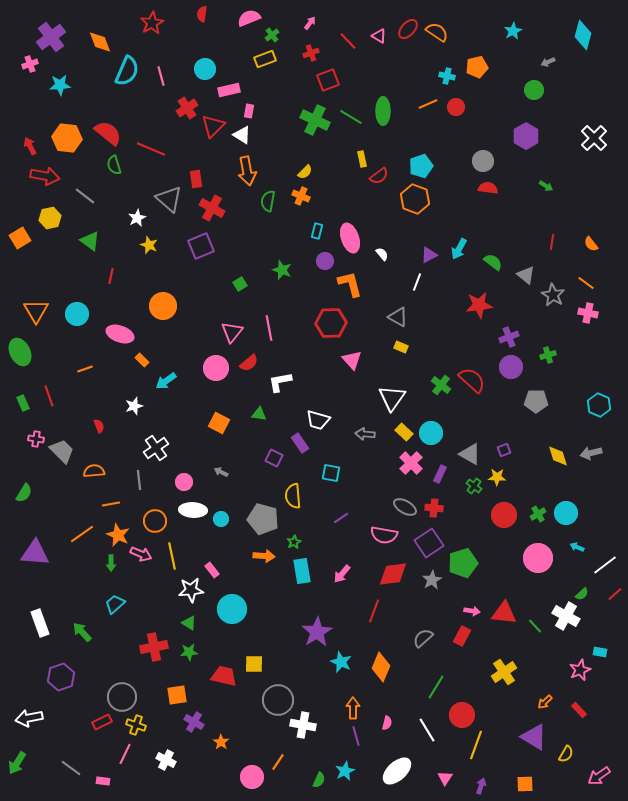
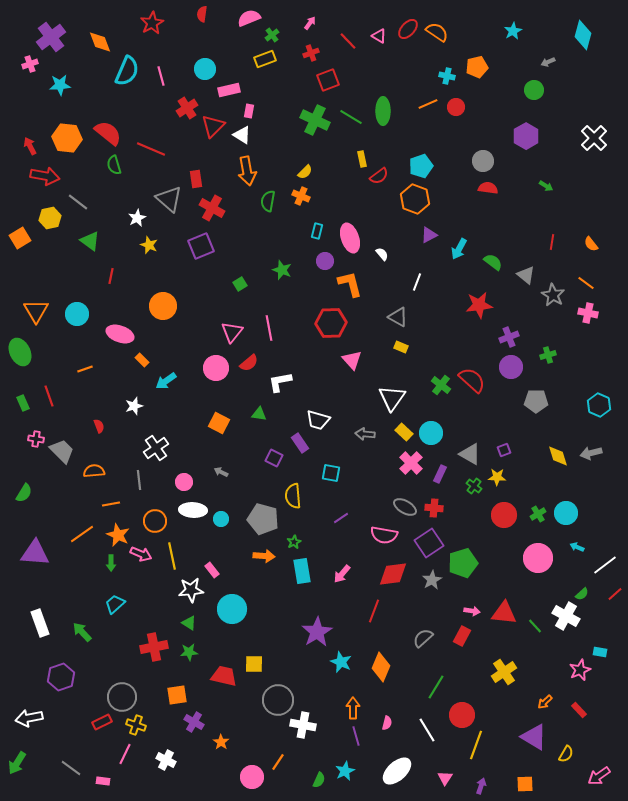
gray line at (85, 196): moved 7 px left, 6 px down
purple triangle at (429, 255): moved 20 px up
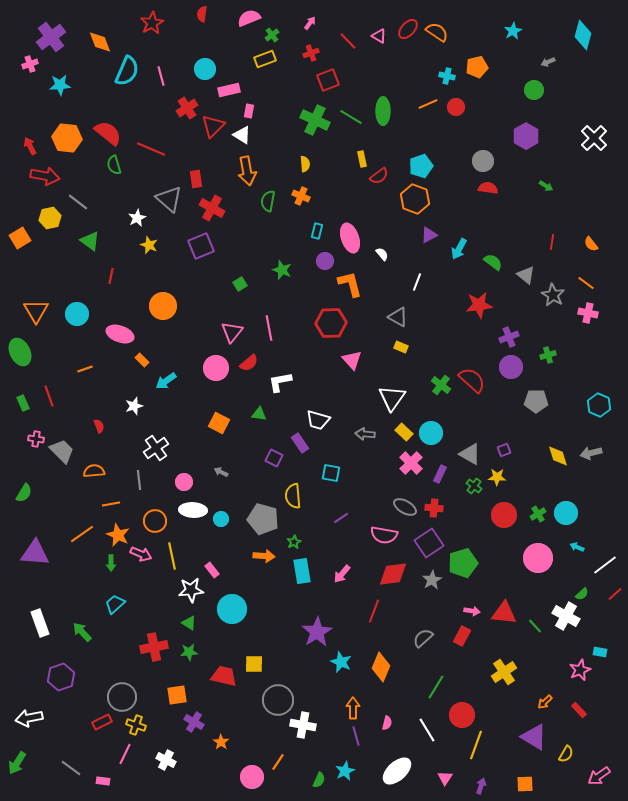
yellow semicircle at (305, 172): moved 8 px up; rotated 49 degrees counterclockwise
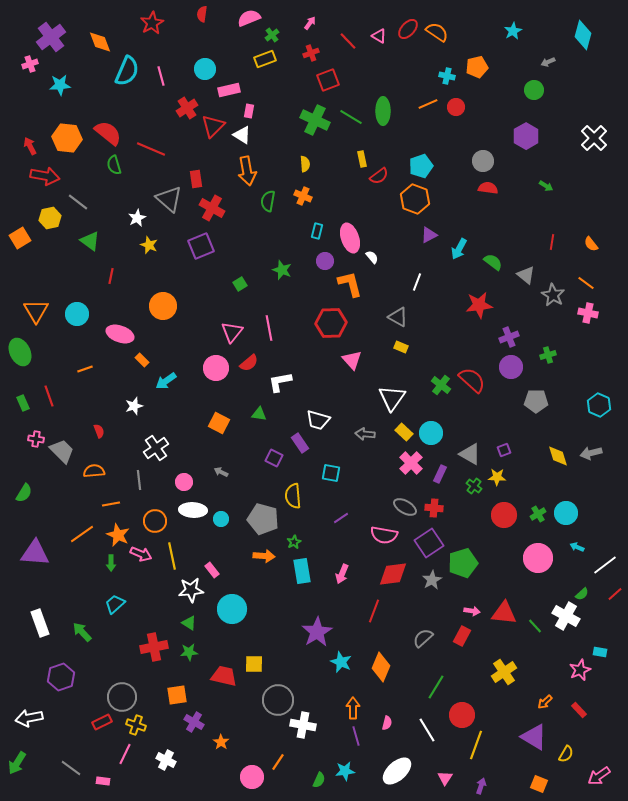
orange cross at (301, 196): moved 2 px right
white semicircle at (382, 254): moved 10 px left, 3 px down
red semicircle at (99, 426): moved 5 px down
pink arrow at (342, 574): rotated 18 degrees counterclockwise
cyan star at (345, 771): rotated 18 degrees clockwise
orange square at (525, 784): moved 14 px right; rotated 24 degrees clockwise
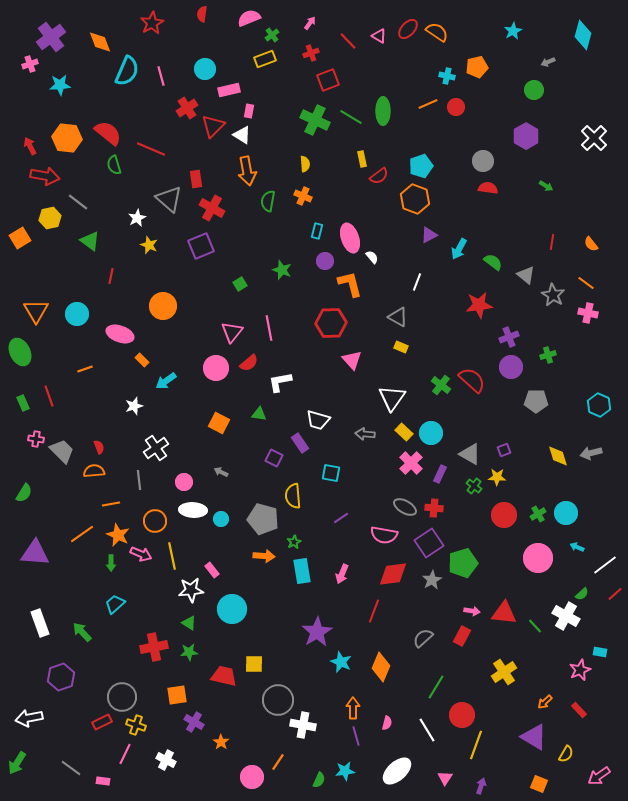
red semicircle at (99, 431): moved 16 px down
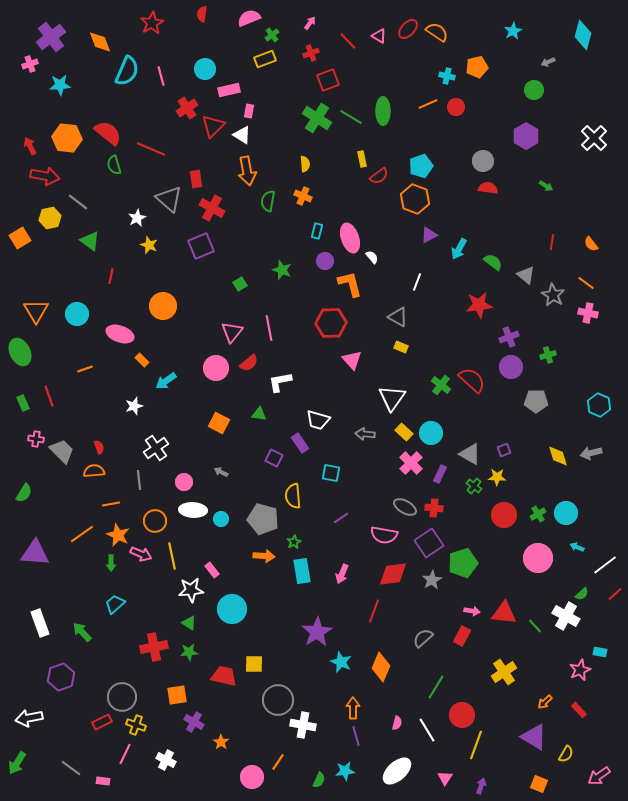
green cross at (315, 120): moved 2 px right, 2 px up; rotated 8 degrees clockwise
pink semicircle at (387, 723): moved 10 px right
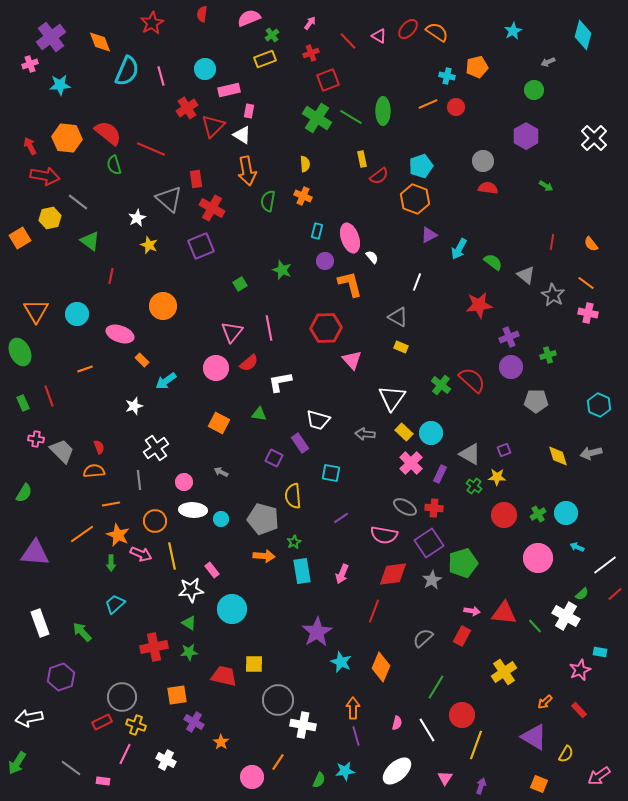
red hexagon at (331, 323): moved 5 px left, 5 px down
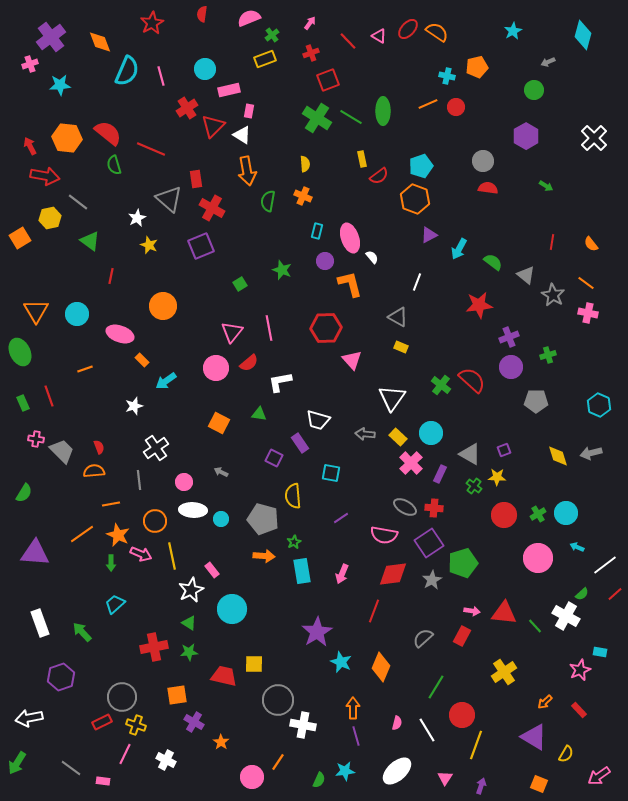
yellow rectangle at (404, 432): moved 6 px left, 5 px down
white star at (191, 590): rotated 20 degrees counterclockwise
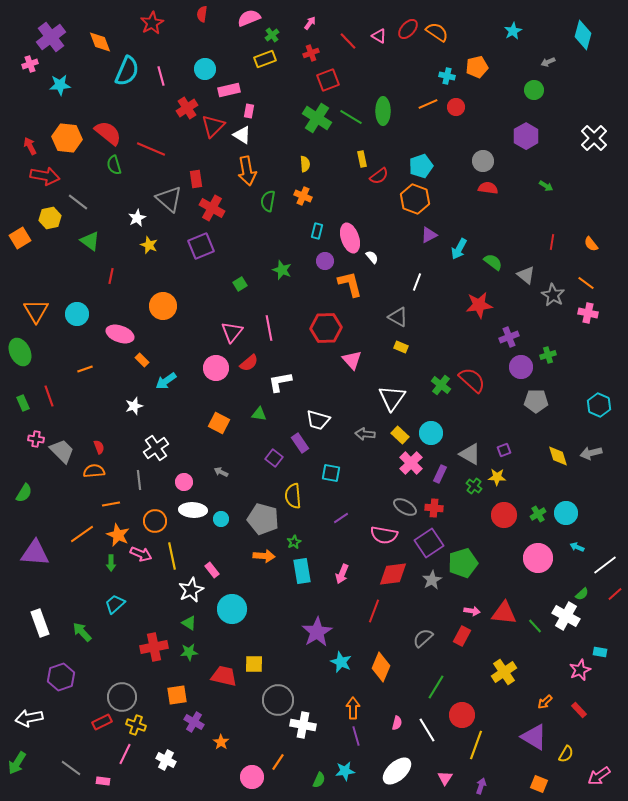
purple circle at (511, 367): moved 10 px right
yellow rectangle at (398, 437): moved 2 px right, 2 px up
purple square at (274, 458): rotated 12 degrees clockwise
